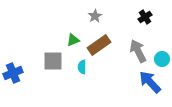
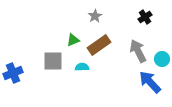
cyan semicircle: rotated 88 degrees clockwise
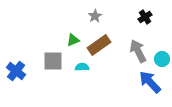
blue cross: moved 3 px right, 2 px up; rotated 30 degrees counterclockwise
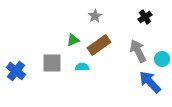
gray square: moved 1 px left, 2 px down
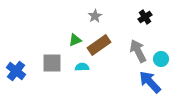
green triangle: moved 2 px right
cyan circle: moved 1 px left
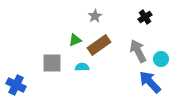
blue cross: moved 14 px down; rotated 12 degrees counterclockwise
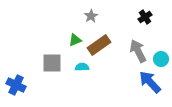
gray star: moved 4 px left
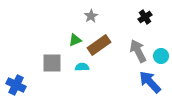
cyan circle: moved 3 px up
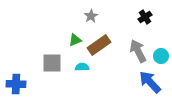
blue cross: moved 1 px up; rotated 24 degrees counterclockwise
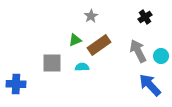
blue arrow: moved 3 px down
